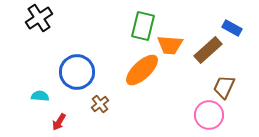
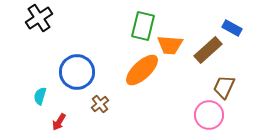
cyan semicircle: rotated 78 degrees counterclockwise
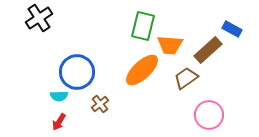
blue rectangle: moved 1 px down
brown trapezoid: moved 38 px left, 9 px up; rotated 30 degrees clockwise
cyan semicircle: moved 19 px right; rotated 108 degrees counterclockwise
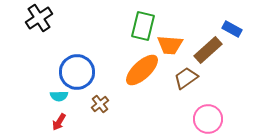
pink circle: moved 1 px left, 4 px down
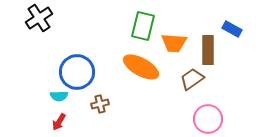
orange trapezoid: moved 4 px right, 2 px up
brown rectangle: rotated 48 degrees counterclockwise
orange ellipse: moved 1 px left, 3 px up; rotated 72 degrees clockwise
brown trapezoid: moved 6 px right, 1 px down
brown cross: rotated 24 degrees clockwise
